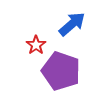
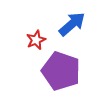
red star: moved 5 px up; rotated 12 degrees clockwise
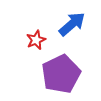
purple pentagon: moved 3 px down; rotated 27 degrees clockwise
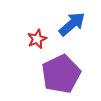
red star: moved 1 px right, 1 px up
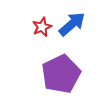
red star: moved 5 px right, 12 px up
